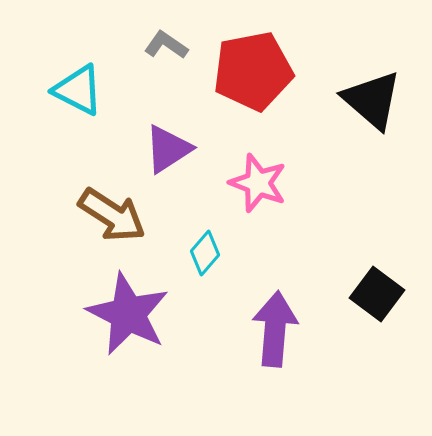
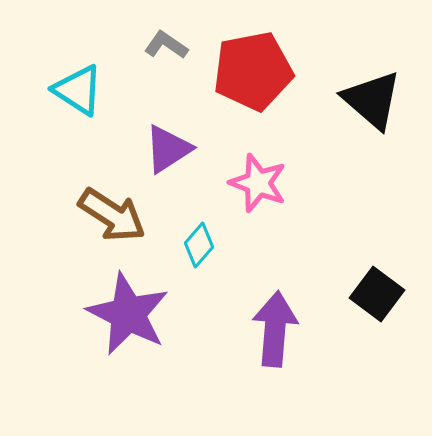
cyan triangle: rotated 6 degrees clockwise
cyan diamond: moved 6 px left, 8 px up
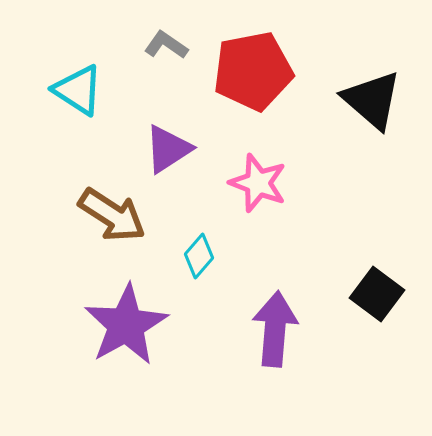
cyan diamond: moved 11 px down
purple star: moved 2 px left, 11 px down; rotated 16 degrees clockwise
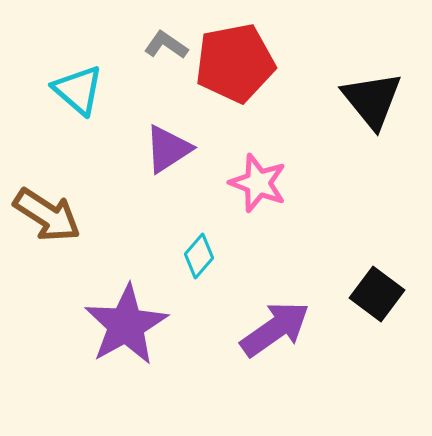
red pentagon: moved 18 px left, 8 px up
cyan triangle: rotated 8 degrees clockwise
black triangle: rotated 10 degrees clockwise
brown arrow: moved 65 px left
purple arrow: rotated 50 degrees clockwise
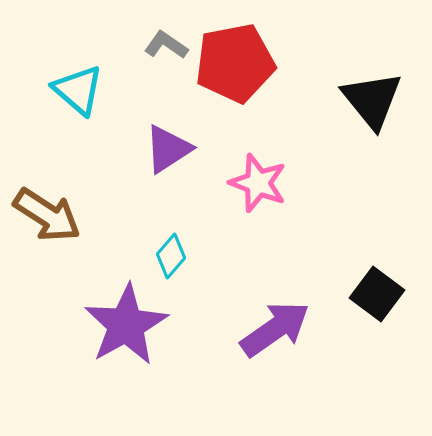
cyan diamond: moved 28 px left
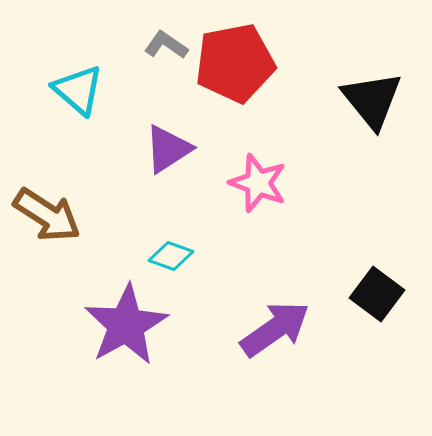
cyan diamond: rotated 69 degrees clockwise
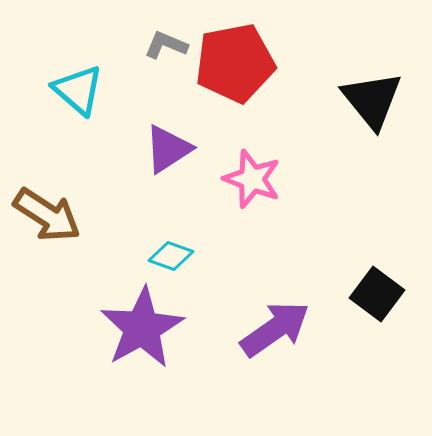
gray L-shape: rotated 12 degrees counterclockwise
pink star: moved 6 px left, 4 px up
purple star: moved 16 px right, 3 px down
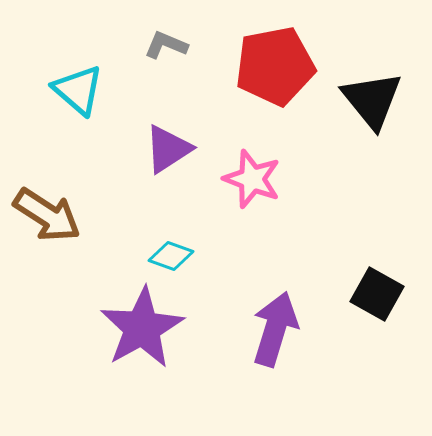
red pentagon: moved 40 px right, 3 px down
black square: rotated 8 degrees counterclockwise
purple arrow: rotated 38 degrees counterclockwise
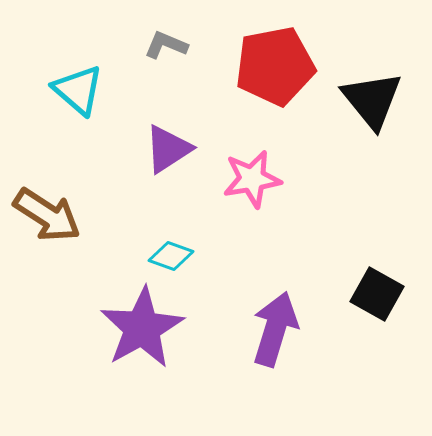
pink star: rotated 30 degrees counterclockwise
